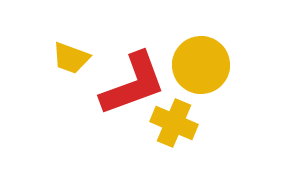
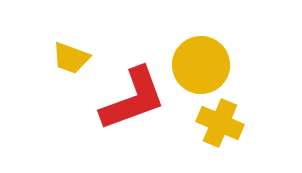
red L-shape: moved 15 px down
yellow cross: moved 46 px right
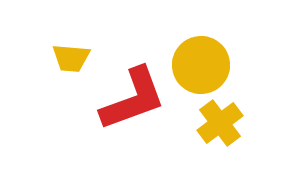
yellow trapezoid: rotated 15 degrees counterclockwise
yellow cross: rotated 30 degrees clockwise
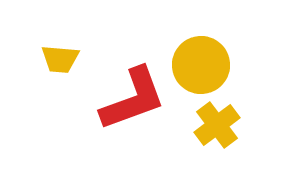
yellow trapezoid: moved 11 px left, 1 px down
yellow cross: moved 3 px left, 2 px down
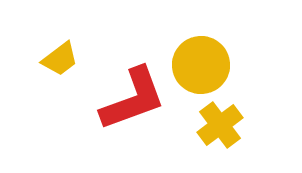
yellow trapezoid: rotated 42 degrees counterclockwise
yellow cross: moved 3 px right
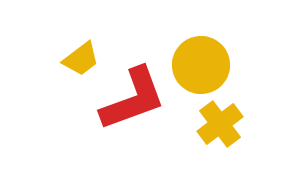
yellow trapezoid: moved 21 px right
yellow cross: moved 1 px up
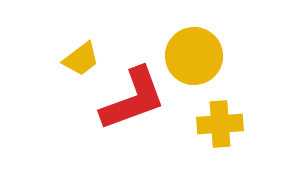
yellow circle: moved 7 px left, 9 px up
yellow cross: rotated 33 degrees clockwise
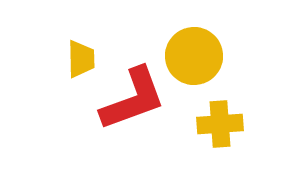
yellow trapezoid: rotated 54 degrees counterclockwise
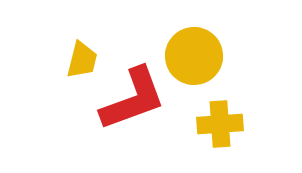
yellow trapezoid: moved 1 px right, 1 px down; rotated 15 degrees clockwise
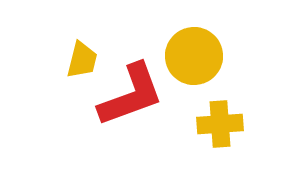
red L-shape: moved 2 px left, 4 px up
